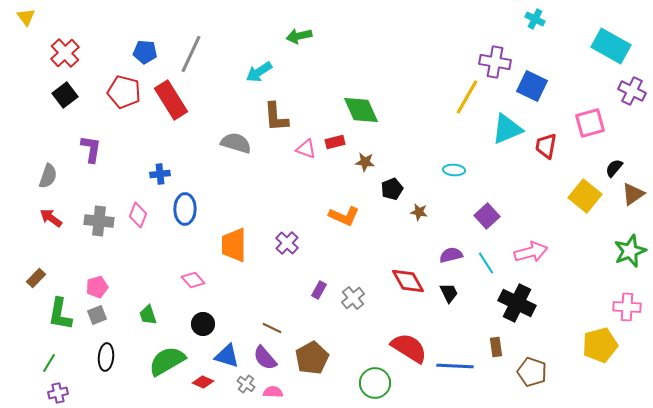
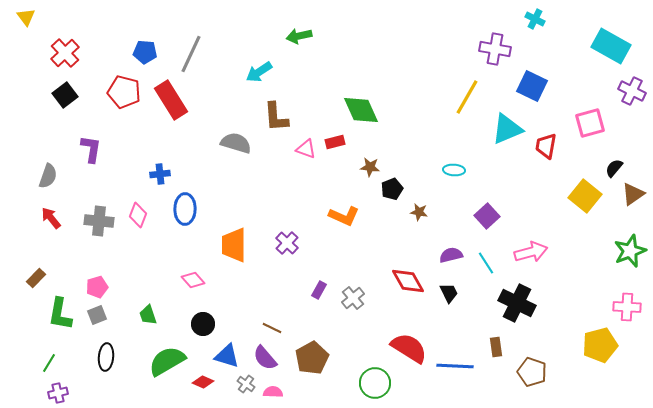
purple cross at (495, 62): moved 13 px up
brown star at (365, 162): moved 5 px right, 5 px down
red arrow at (51, 218): rotated 15 degrees clockwise
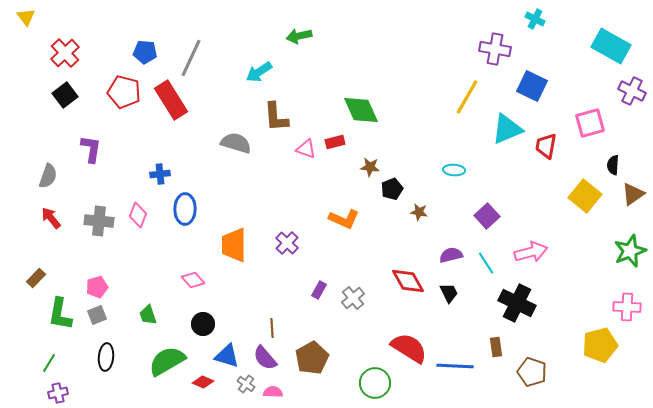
gray line at (191, 54): moved 4 px down
black semicircle at (614, 168): moved 1 px left, 3 px up; rotated 36 degrees counterclockwise
orange L-shape at (344, 216): moved 3 px down
brown line at (272, 328): rotated 60 degrees clockwise
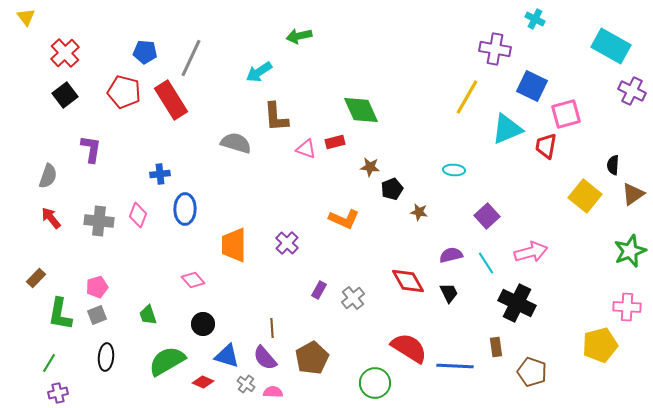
pink square at (590, 123): moved 24 px left, 9 px up
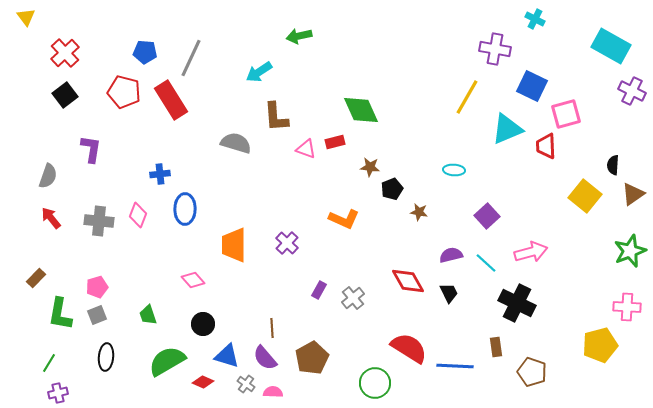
red trapezoid at (546, 146): rotated 12 degrees counterclockwise
cyan line at (486, 263): rotated 15 degrees counterclockwise
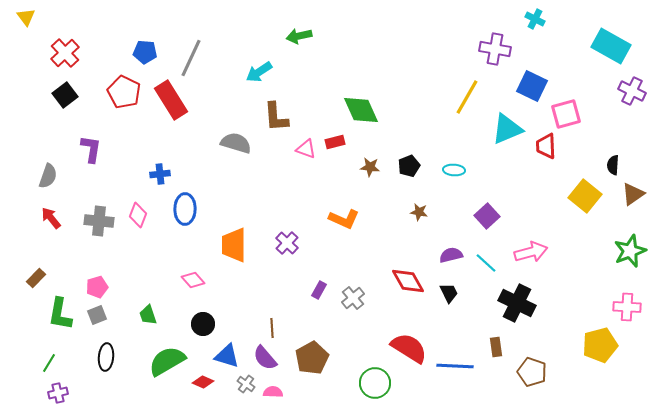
red pentagon at (124, 92): rotated 12 degrees clockwise
black pentagon at (392, 189): moved 17 px right, 23 px up
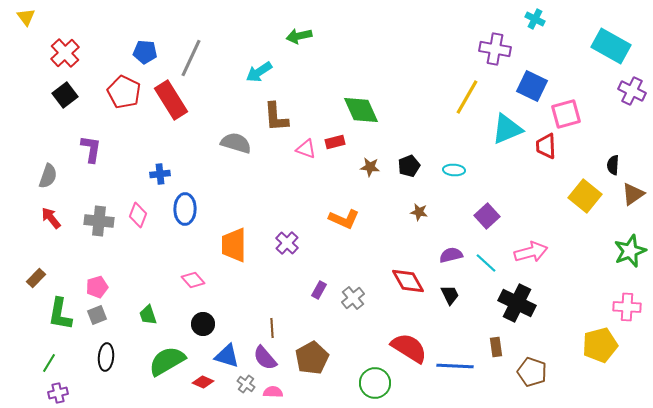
black trapezoid at (449, 293): moved 1 px right, 2 px down
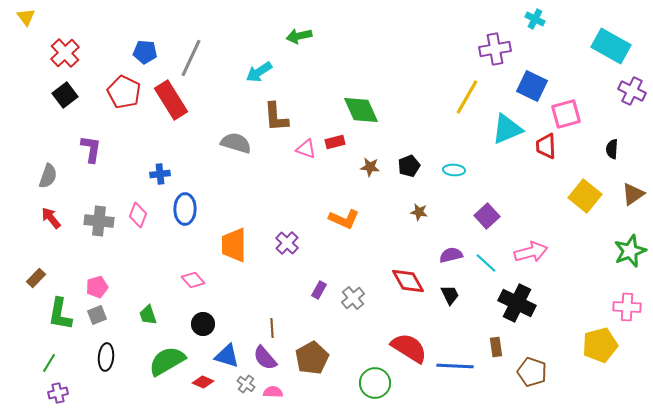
purple cross at (495, 49): rotated 20 degrees counterclockwise
black semicircle at (613, 165): moved 1 px left, 16 px up
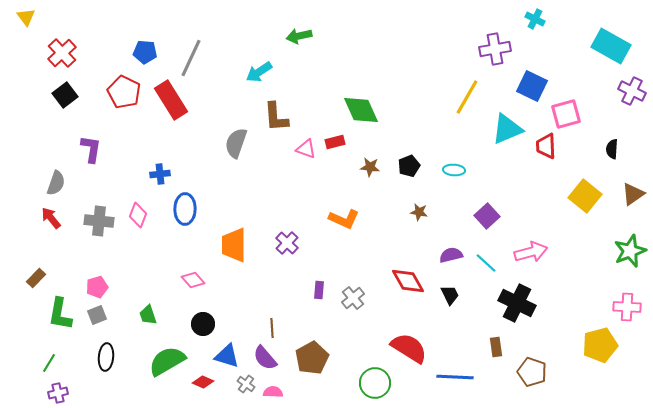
red cross at (65, 53): moved 3 px left
gray semicircle at (236, 143): rotated 88 degrees counterclockwise
gray semicircle at (48, 176): moved 8 px right, 7 px down
purple rectangle at (319, 290): rotated 24 degrees counterclockwise
blue line at (455, 366): moved 11 px down
